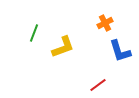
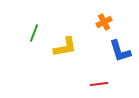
orange cross: moved 1 px left, 1 px up
yellow L-shape: moved 2 px right; rotated 10 degrees clockwise
red line: moved 1 px right, 1 px up; rotated 30 degrees clockwise
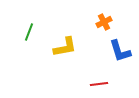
green line: moved 5 px left, 1 px up
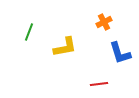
blue L-shape: moved 2 px down
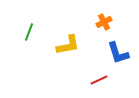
yellow L-shape: moved 3 px right, 2 px up
blue L-shape: moved 2 px left
red line: moved 4 px up; rotated 18 degrees counterclockwise
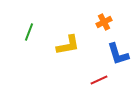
blue L-shape: moved 1 px down
